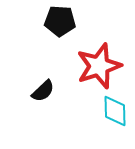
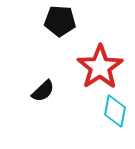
red star: moved 1 px right, 1 px down; rotated 15 degrees counterclockwise
cyan diamond: rotated 12 degrees clockwise
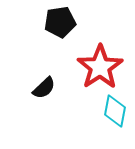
black pentagon: moved 1 px down; rotated 12 degrees counterclockwise
black semicircle: moved 1 px right, 3 px up
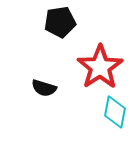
black semicircle: rotated 60 degrees clockwise
cyan diamond: moved 1 px down
